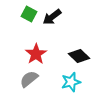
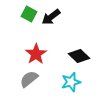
black arrow: moved 1 px left
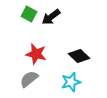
red star: rotated 25 degrees counterclockwise
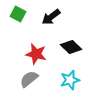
green square: moved 11 px left
black diamond: moved 8 px left, 9 px up
cyan star: moved 1 px left, 2 px up
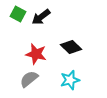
black arrow: moved 10 px left
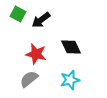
black arrow: moved 3 px down
black diamond: rotated 20 degrees clockwise
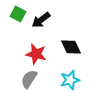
gray semicircle: rotated 18 degrees counterclockwise
